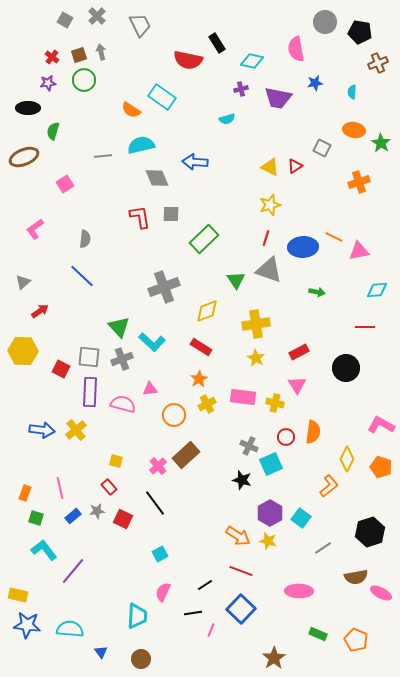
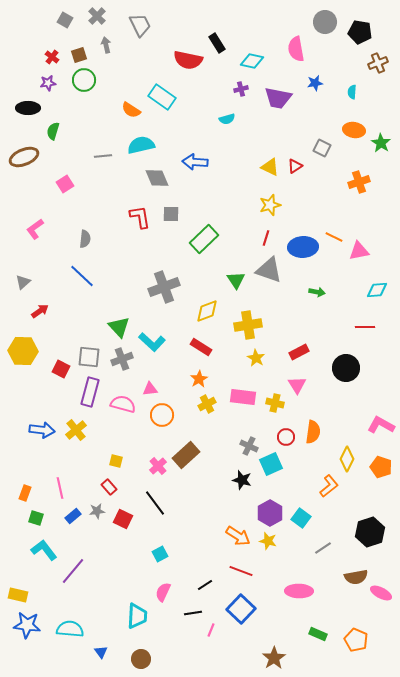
gray arrow at (101, 52): moved 5 px right, 7 px up
yellow cross at (256, 324): moved 8 px left, 1 px down
purple rectangle at (90, 392): rotated 12 degrees clockwise
orange circle at (174, 415): moved 12 px left
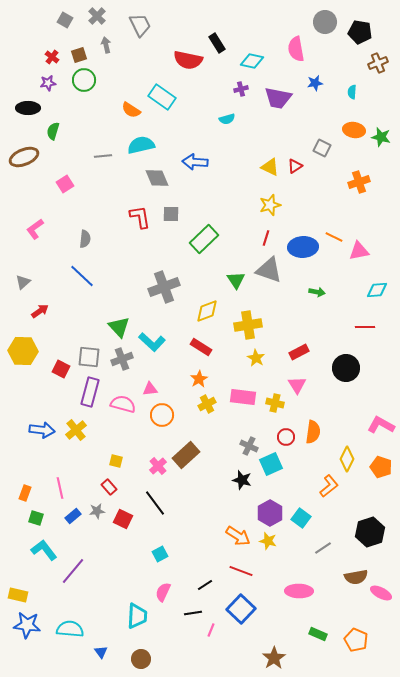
green star at (381, 143): moved 6 px up; rotated 18 degrees counterclockwise
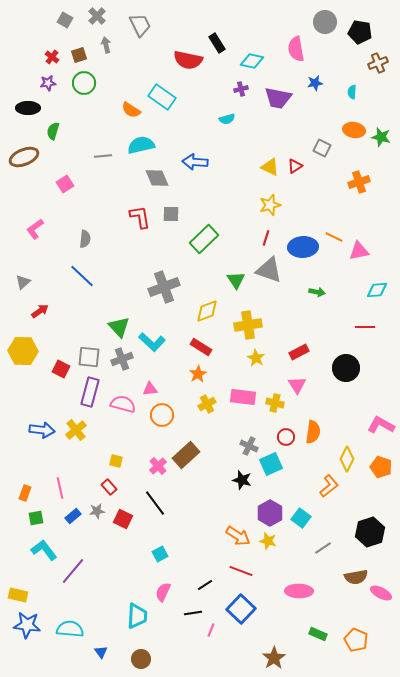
green circle at (84, 80): moved 3 px down
orange star at (199, 379): moved 1 px left, 5 px up
green square at (36, 518): rotated 28 degrees counterclockwise
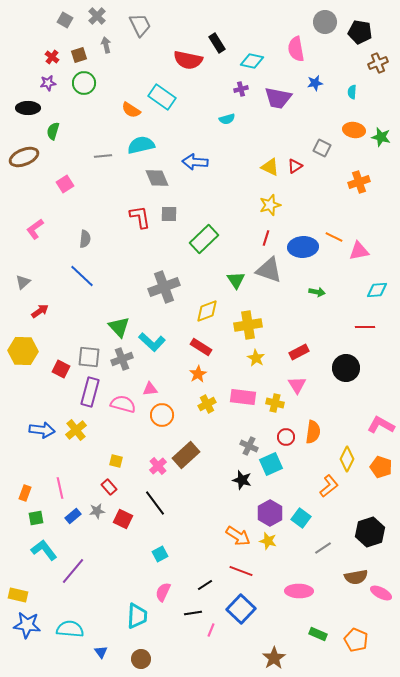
gray square at (171, 214): moved 2 px left
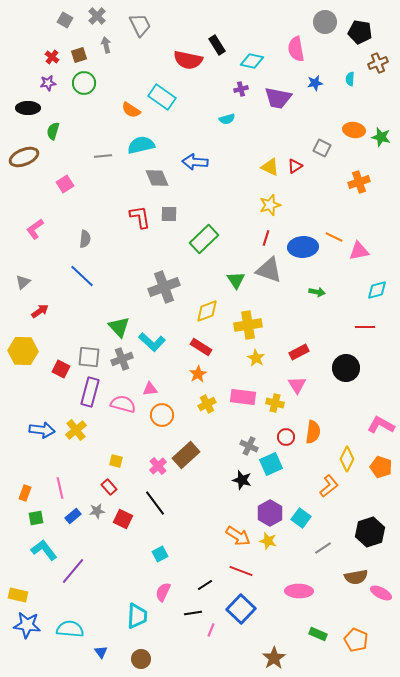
black rectangle at (217, 43): moved 2 px down
cyan semicircle at (352, 92): moved 2 px left, 13 px up
cyan diamond at (377, 290): rotated 10 degrees counterclockwise
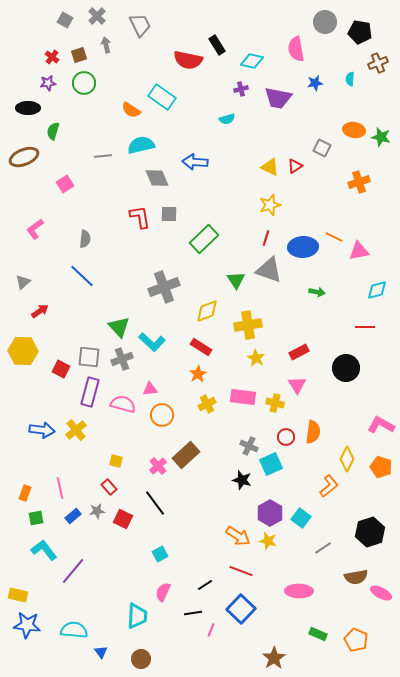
cyan semicircle at (70, 629): moved 4 px right, 1 px down
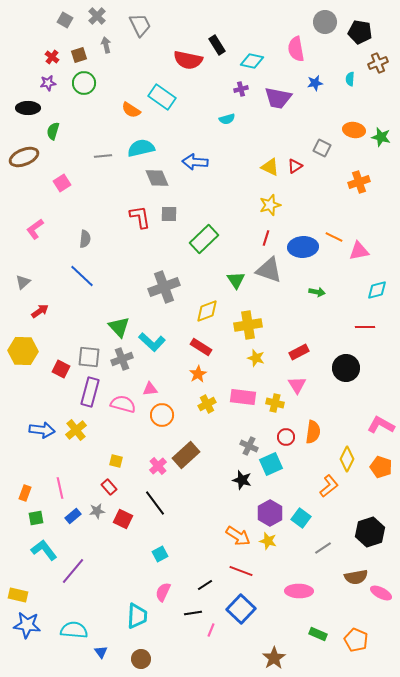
cyan semicircle at (141, 145): moved 3 px down
pink square at (65, 184): moved 3 px left, 1 px up
yellow star at (256, 358): rotated 12 degrees counterclockwise
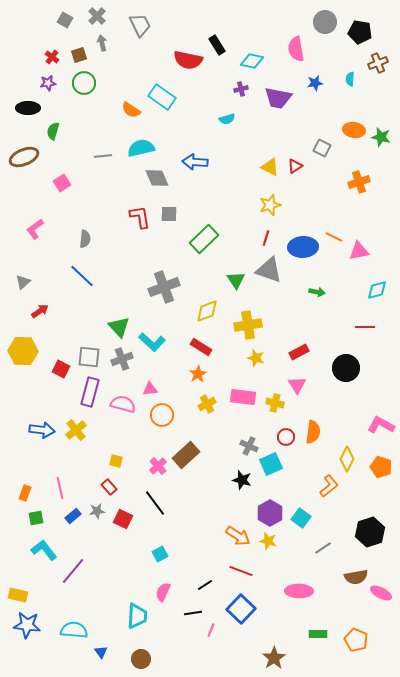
gray arrow at (106, 45): moved 4 px left, 2 px up
green rectangle at (318, 634): rotated 24 degrees counterclockwise
